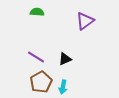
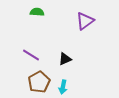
purple line: moved 5 px left, 2 px up
brown pentagon: moved 2 px left
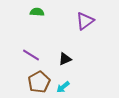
cyan arrow: rotated 40 degrees clockwise
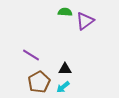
green semicircle: moved 28 px right
black triangle: moved 10 px down; rotated 24 degrees clockwise
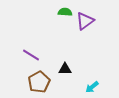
cyan arrow: moved 29 px right
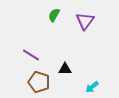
green semicircle: moved 11 px left, 3 px down; rotated 64 degrees counterclockwise
purple triangle: rotated 18 degrees counterclockwise
brown pentagon: rotated 25 degrees counterclockwise
